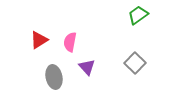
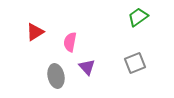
green trapezoid: moved 2 px down
red triangle: moved 4 px left, 8 px up
gray square: rotated 25 degrees clockwise
gray ellipse: moved 2 px right, 1 px up
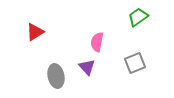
pink semicircle: moved 27 px right
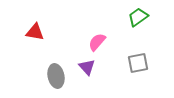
red triangle: rotated 42 degrees clockwise
pink semicircle: rotated 30 degrees clockwise
gray square: moved 3 px right; rotated 10 degrees clockwise
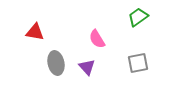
pink semicircle: moved 3 px up; rotated 72 degrees counterclockwise
gray ellipse: moved 13 px up
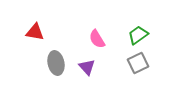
green trapezoid: moved 18 px down
gray square: rotated 15 degrees counterclockwise
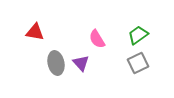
purple triangle: moved 6 px left, 4 px up
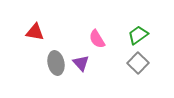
gray square: rotated 20 degrees counterclockwise
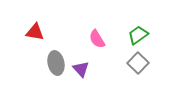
purple triangle: moved 6 px down
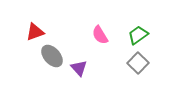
red triangle: rotated 30 degrees counterclockwise
pink semicircle: moved 3 px right, 4 px up
gray ellipse: moved 4 px left, 7 px up; rotated 30 degrees counterclockwise
purple triangle: moved 2 px left, 1 px up
